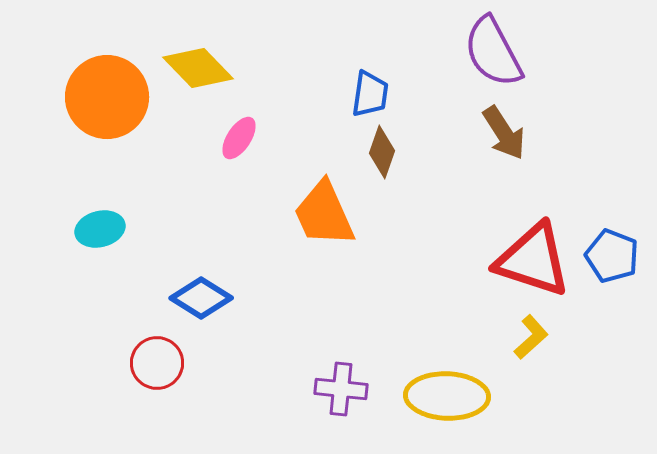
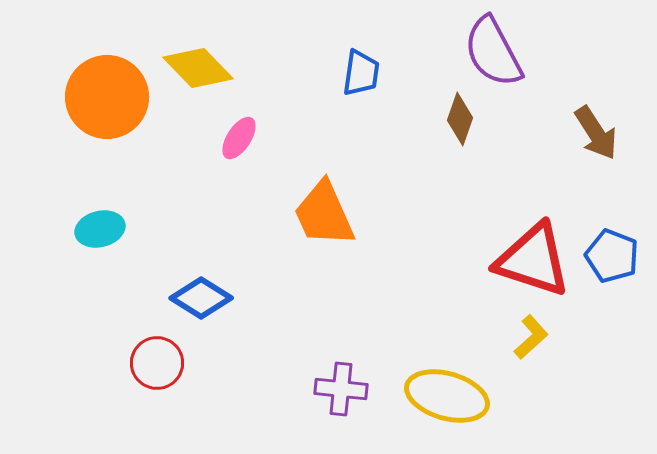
blue trapezoid: moved 9 px left, 21 px up
brown arrow: moved 92 px right
brown diamond: moved 78 px right, 33 px up
yellow ellipse: rotated 14 degrees clockwise
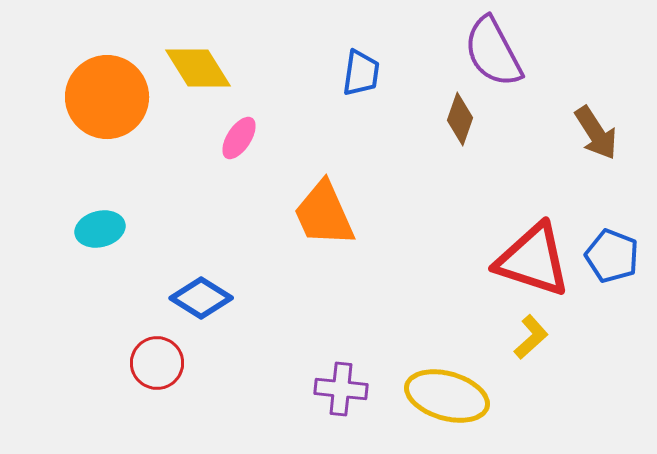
yellow diamond: rotated 12 degrees clockwise
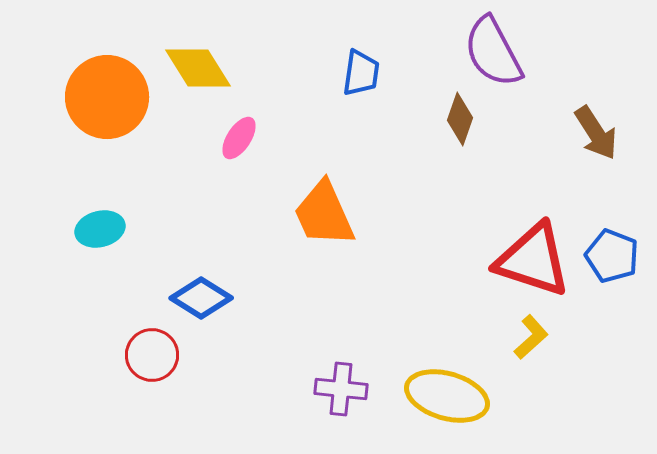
red circle: moved 5 px left, 8 px up
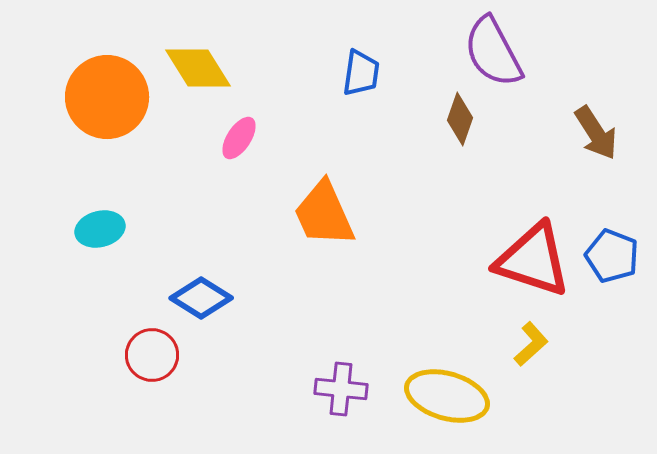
yellow L-shape: moved 7 px down
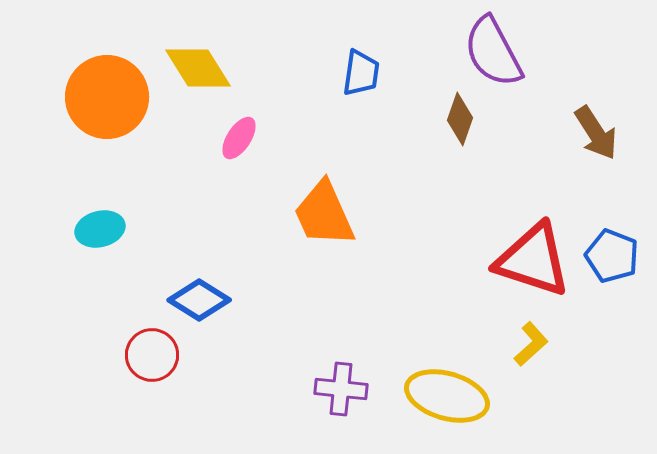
blue diamond: moved 2 px left, 2 px down
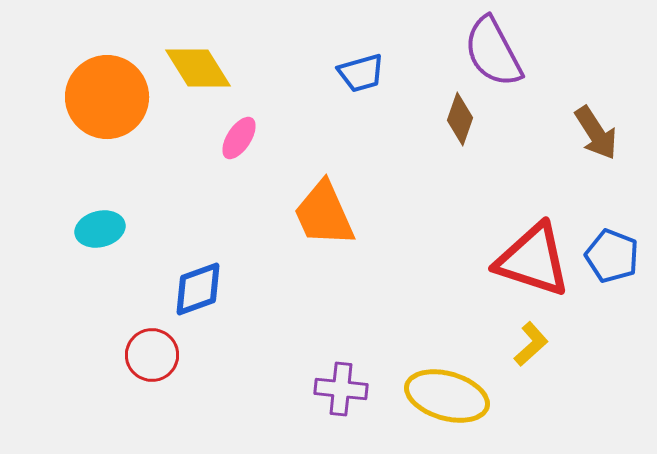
blue trapezoid: rotated 66 degrees clockwise
blue diamond: moved 1 px left, 11 px up; rotated 52 degrees counterclockwise
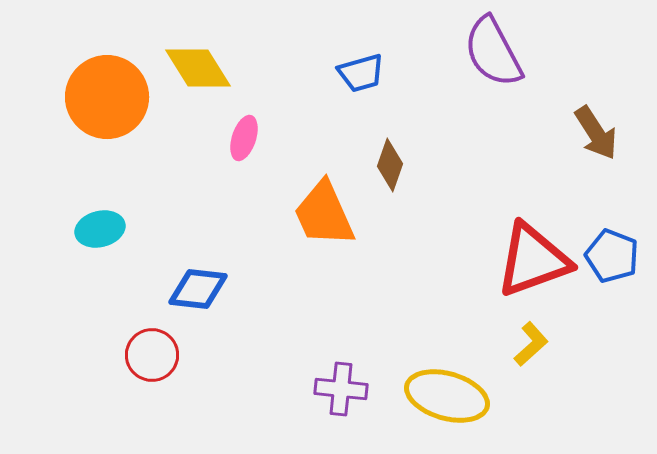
brown diamond: moved 70 px left, 46 px down
pink ellipse: moved 5 px right; rotated 15 degrees counterclockwise
red triangle: rotated 38 degrees counterclockwise
blue diamond: rotated 26 degrees clockwise
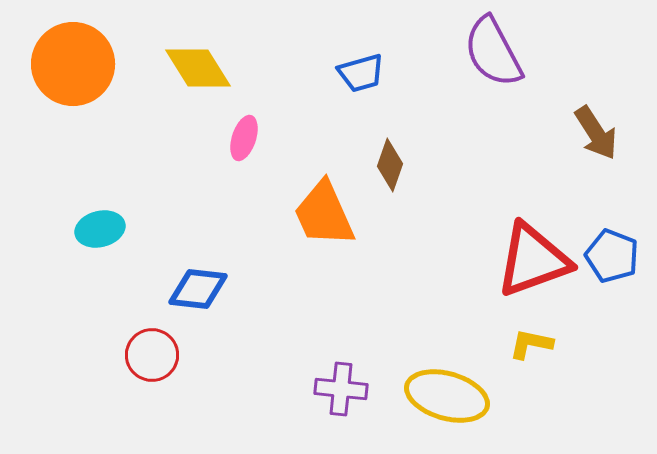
orange circle: moved 34 px left, 33 px up
yellow L-shape: rotated 126 degrees counterclockwise
